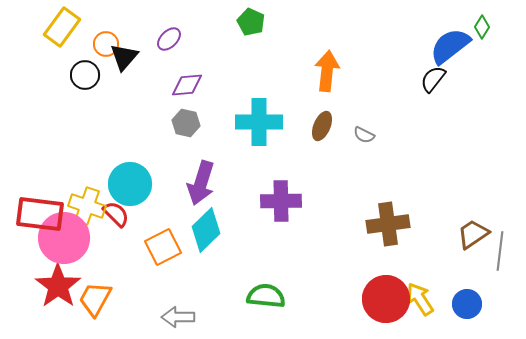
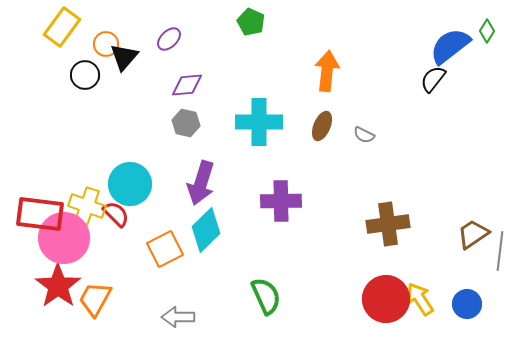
green diamond: moved 5 px right, 4 px down
orange square: moved 2 px right, 2 px down
green semicircle: rotated 60 degrees clockwise
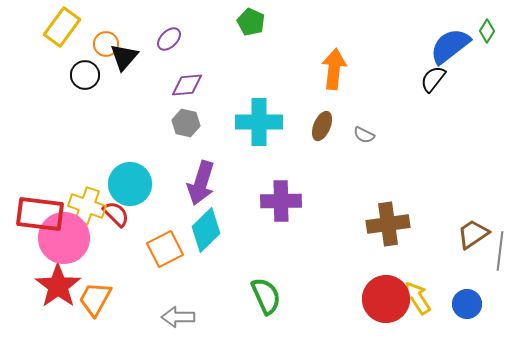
orange arrow: moved 7 px right, 2 px up
yellow arrow: moved 3 px left, 1 px up
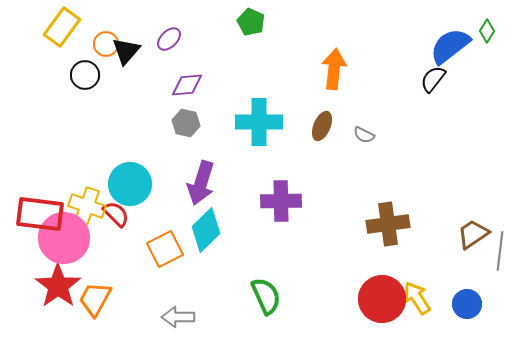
black triangle: moved 2 px right, 6 px up
red circle: moved 4 px left
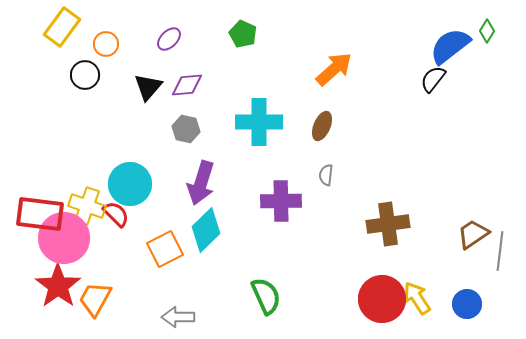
green pentagon: moved 8 px left, 12 px down
black triangle: moved 22 px right, 36 px down
orange arrow: rotated 42 degrees clockwise
gray hexagon: moved 6 px down
gray semicircle: moved 38 px left, 40 px down; rotated 70 degrees clockwise
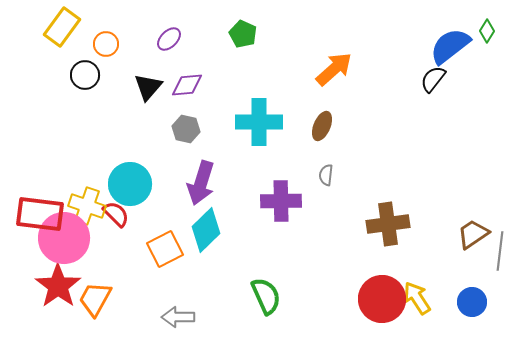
blue circle: moved 5 px right, 2 px up
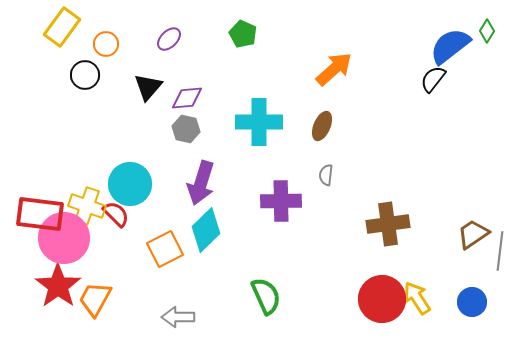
purple diamond: moved 13 px down
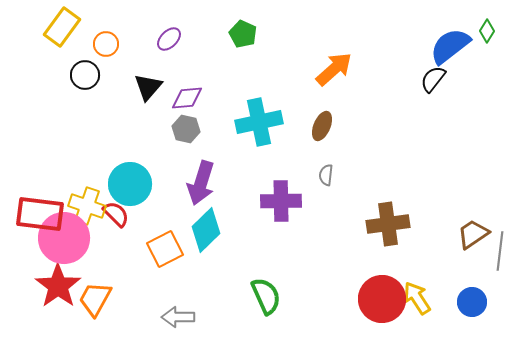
cyan cross: rotated 12 degrees counterclockwise
